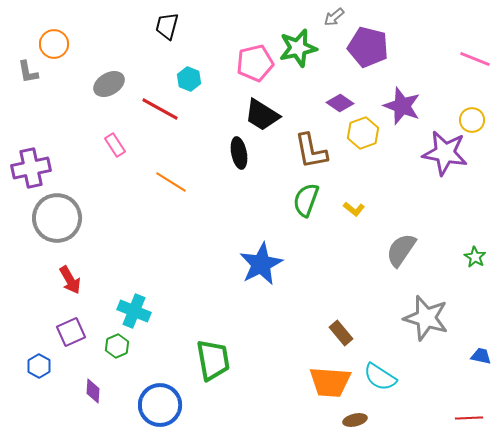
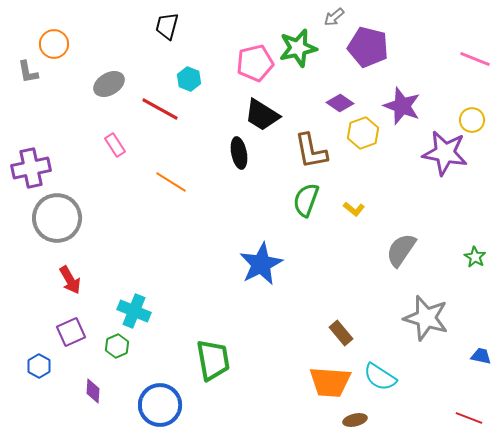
red line at (469, 418): rotated 24 degrees clockwise
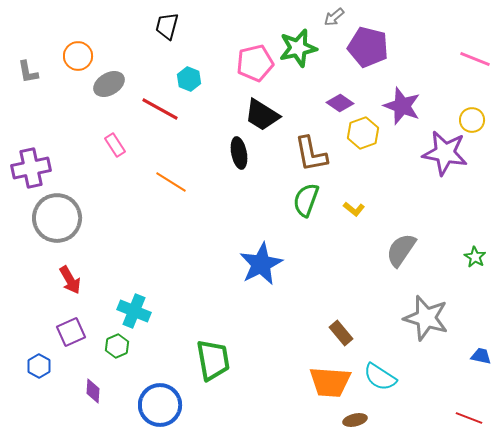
orange circle at (54, 44): moved 24 px right, 12 px down
brown L-shape at (311, 151): moved 3 px down
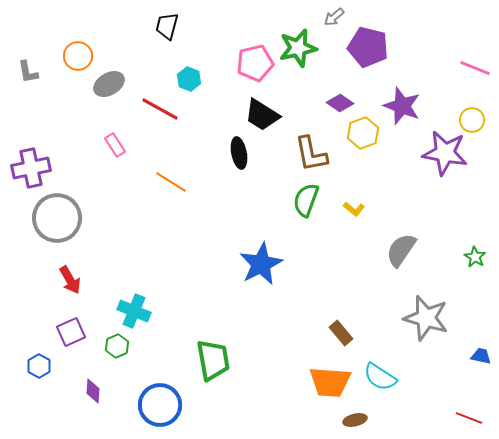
pink line at (475, 59): moved 9 px down
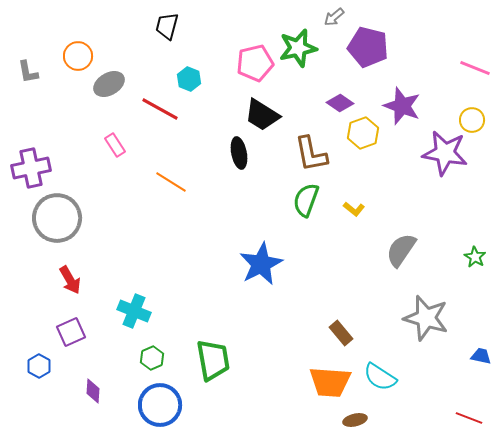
green hexagon at (117, 346): moved 35 px right, 12 px down
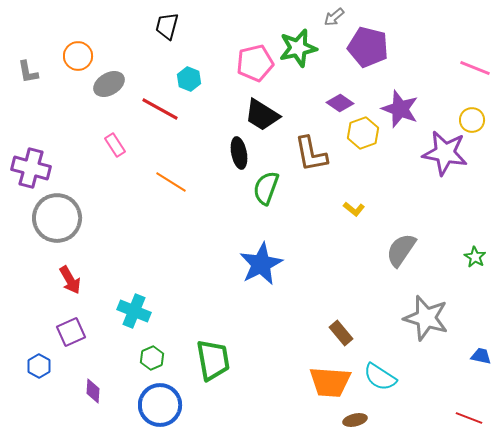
purple star at (402, 106): moved 2 px left, 3 px down
purple cross at (31, 168): rotated 27 degrees clockwise
green semicircle at (306, 200): moved 40 px left, 12 px up
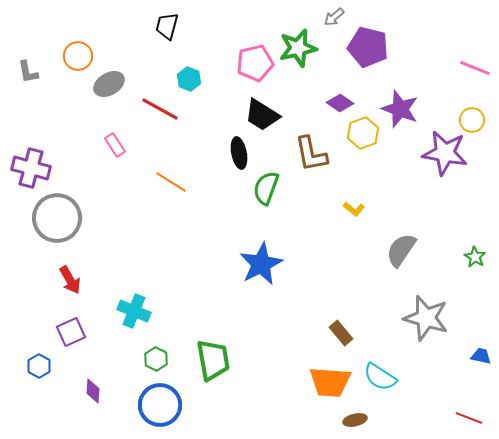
green hexagon at (152, 358): moved 4 px right, 1 px down; rotated 10 degrees counterclockwise
